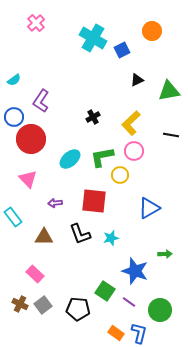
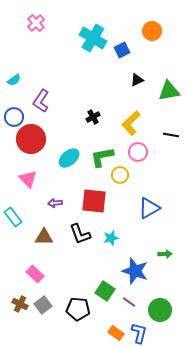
pink circle: moved 4 px right, 1 px down
cyan ellipse: moved 1 px left, 1 px up
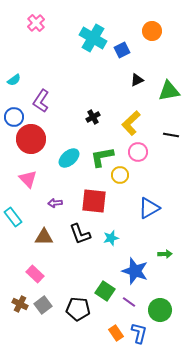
orange rectangle: rotated 21 degrees clockwise
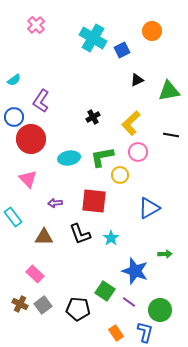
pink cross: moved 2 px down
cyan ellipse: rotated 30 degrees clockwise
cyan star: rotated 21 degrees counterclockwise
blue L-shape: moved 6 px right, 1 px up
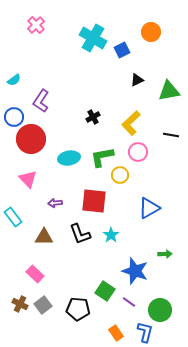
orange circle: moved 1 px left, 1 px down
cyan star: moved 3 px up
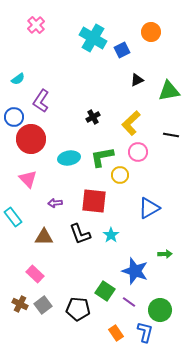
cyan semicircle: moved 4 px right, 1 px up
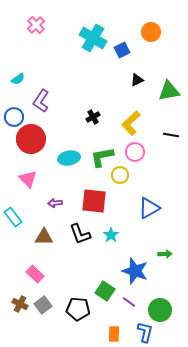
pink circle: moved 3 px left
orange rectangle: moved 2 px left, 1 px down; rotated 35 degrees clockwise
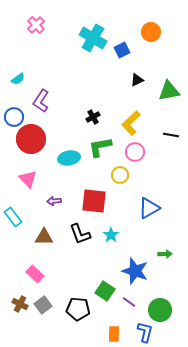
green L-shape: moved 2 px left, 10 px up
purple arrow: moved 1 px left, 2 px up
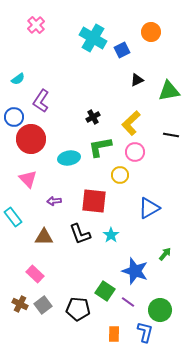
green arrow: rotated 48 degrees counterclockwise
purple line: moved 1 px left
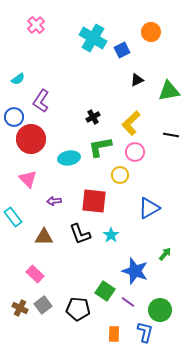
brown cross: moved 4 px down
